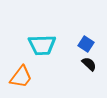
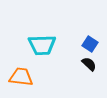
blue square: moved 4 px right
orange trapezoid: rotated 120 degrees counterclockwise
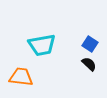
cyan trapezoid: rotated 8 degrees counterclockwise
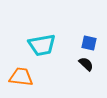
blue square: moved 1 px left, 1 px up; rotated 21 degrees counterclockwise
black semicircle: moved 3 px left
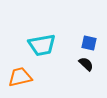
orange trapezoid: moved 1 px left; rotated 20 degrees counterclockwise
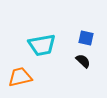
blue square: moved 3 px left, 5 px up
black semicircle: moved 3 px left, 3 px up
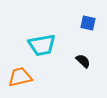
blue square: moved 2 px right, 15 px up
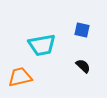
blue square: moved 6 px left, 7 px down
black semicircle: moved 5 px down
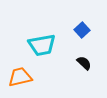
blue square: rotated 35 degrees clockwise
black semicircle: moved 1 px right, 3 px up
